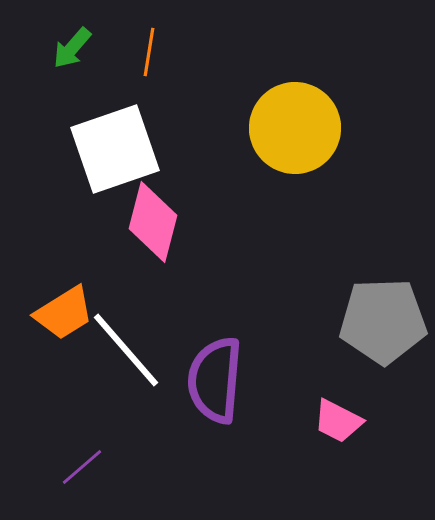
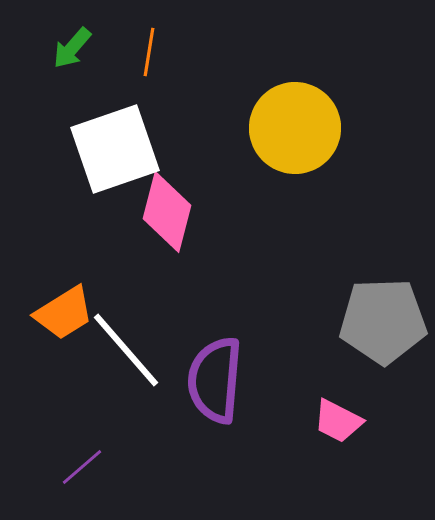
pink diamond: moved 14 px right, 10 px up
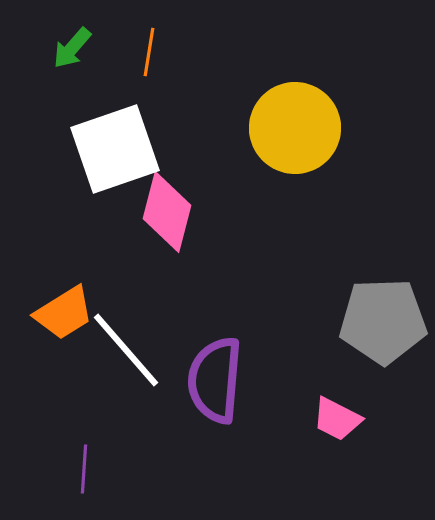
pink trapezoid: moved 1 px left, 2 px up
purple line: moved 2 px right, 2 px down; rotated 45 degrees counterclockwise
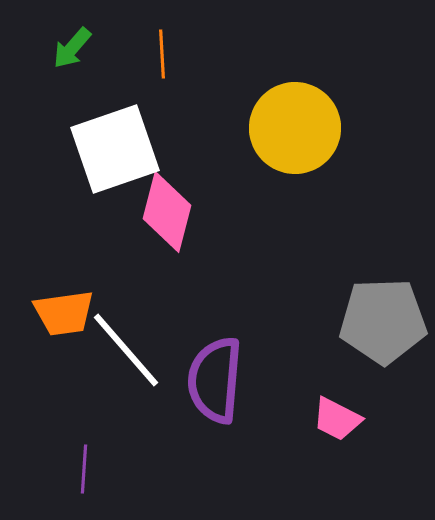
orange line: moved 13 px right, 2 px down; rotated 12 degrees counterclockwise
orange trapezoid: rotated 24 degrees clockwise
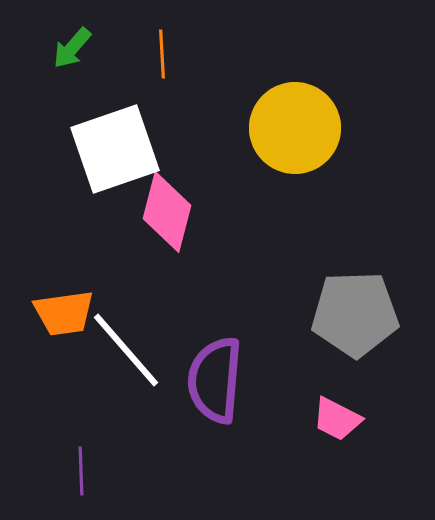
gray pentagon: moved 28 px left, 7 px up
purple line: moved 3 px left, 2 px down; rotated 6 degrees counterclockwise
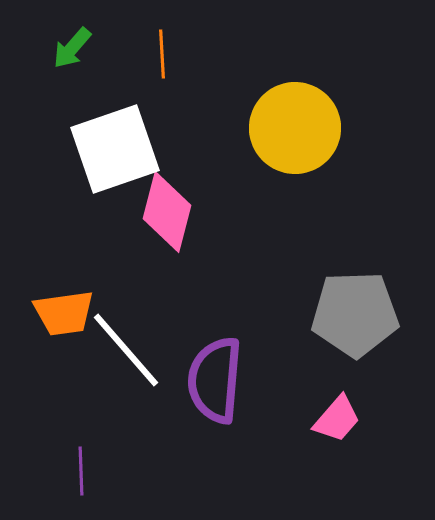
pink trapezoid: rotated 76 degrees counterclockwise
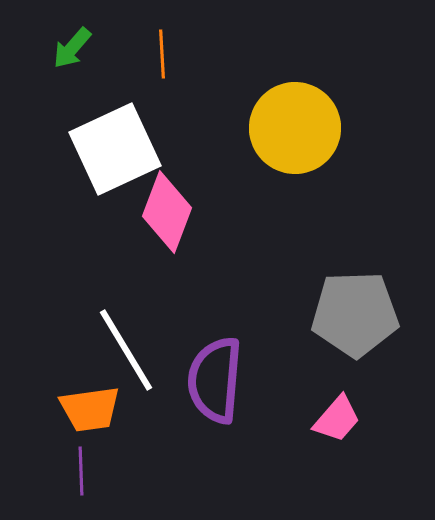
white square: rotated 6 degrees counterclockwise
pink diamond: rotated 6 degrees clockwise
orange trapezoid: moved 26 px right, 96 px down
white line: rotated 10 degrees clockwise
